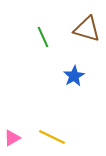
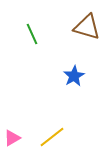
brown triangle: moved 2 px up
green line: moved 11 px left, 3 px up
yellow line: rotated 64 degrees counterclockwise
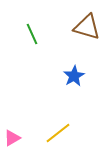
yellow line: moved 6 px right, 4 px up
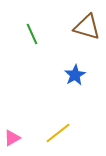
blue star: moved 1 px right, 1 px up
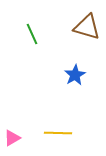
yellow line: rotated 40 degrees clockwise
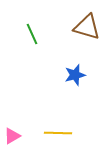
blue star: rotated 15 degrees clockwise
pink triangle: moved 2 px up
